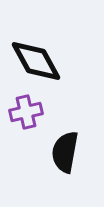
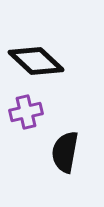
black diamond: rotated 18 degrees counterclockwise
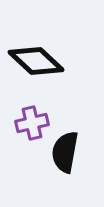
purple cross: moved 6 px right, 11 px down
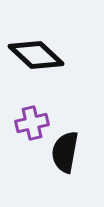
black diamond: moved 6 px up
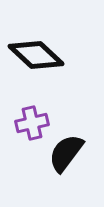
black semicircle: moved 1 px right, 1 px down; rotated 27 degrees clockwise
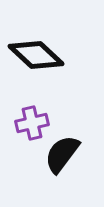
black semicircle: moved 4 px left, 1 px down
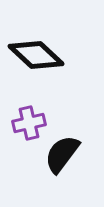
purple cross: moved 3 px left
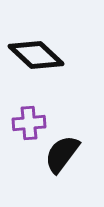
purple cross: rotated 8 degrees clockwise
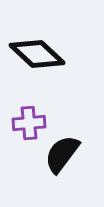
black diamond: moved 1 px right, 1 px up
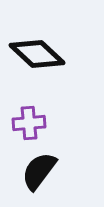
black semicircle: moved 23 px left, 17 px down
